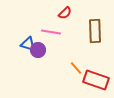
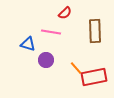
purple circle: moved 8 px right, 10 px down
red rectangle: moved 2 px left, 3 px up; rotated 30 degrees counterclockwise
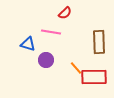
brown rectangle: moved 4 px right, 11 px down
red rectangle: rotated 10 degrees clockwise
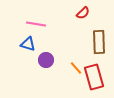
red semicircle: moved 18 px right
pink line: moved 15 px left, 8 px up
red rectangle: rotated 75 degrees clockwise
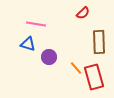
purple circle: moved 3 px right, 3 px up
